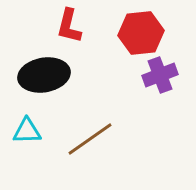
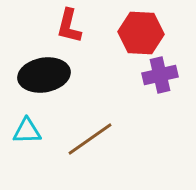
red hexagon: rotated 9 degrees clockwise
purple cross: rotated 8 degrees clockwise
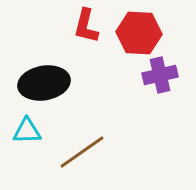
red L-shape: moved 17 px right
red hexagon: moved 2 px left
black ellipse: moved 8 px down
brown line: moved 8 px left, 13 px down
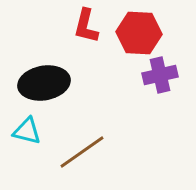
cyan triangle: rotated 16 degrees clockwise
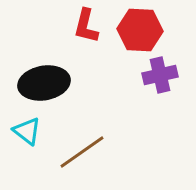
red hexagon: moved 1 px right, 3 px up
cyan triangle: rotated 24 degrees clockwise
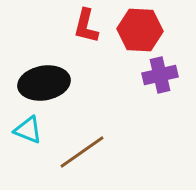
cyan triangle: moved 1 px right, 1 px up; rotated 16 degrees counterclockwise
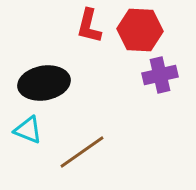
red L-shape: moved 3 px right
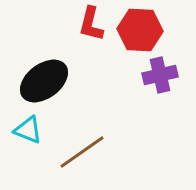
red L-shape: moved 2 px right, 2 px up
black ellipse: moved 2 px up; rotated 27 degrees counterclockwise
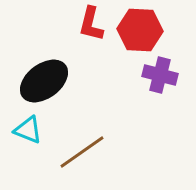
purple cross: rotated 28 degrees clockwise
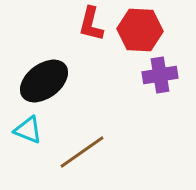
purple cross: rotated 24 degrees counterclockwise
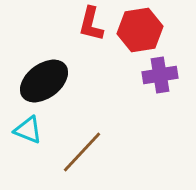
red hexagon: rotated 12 degrees counterclockwise
brown line: rotated 12 degrees counterclockwise
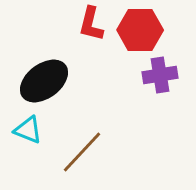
red hexagon: rotated 9 degrees clockwise
